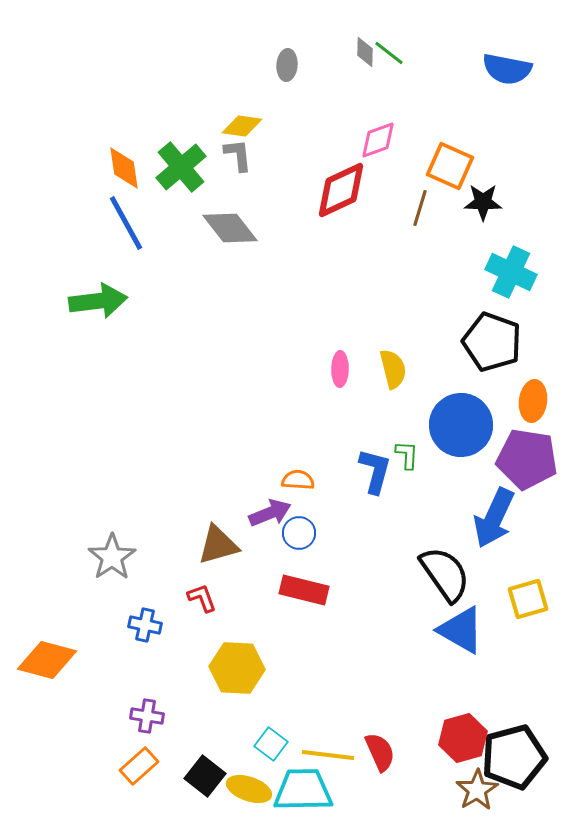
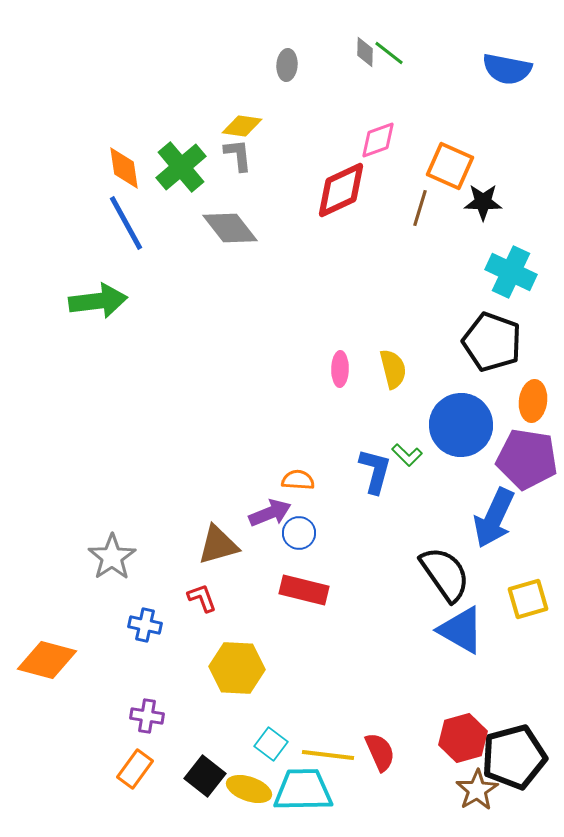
green L-shape at (407, 455): rotated 132 degrees clockwise
orange rectangle at (139, 766): moved 4 px left, 3 px down; rotated 12 degrees counterclockwise
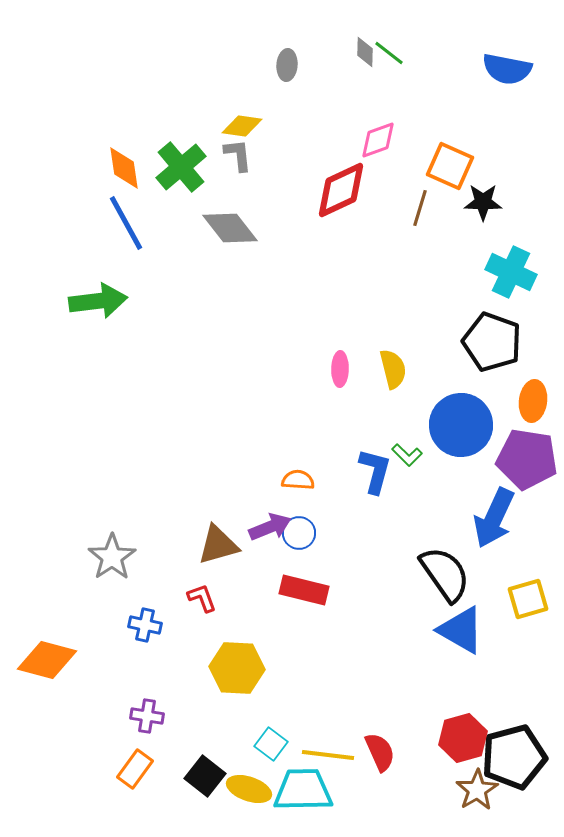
purple arrow at (270, 513): moved 14 px down
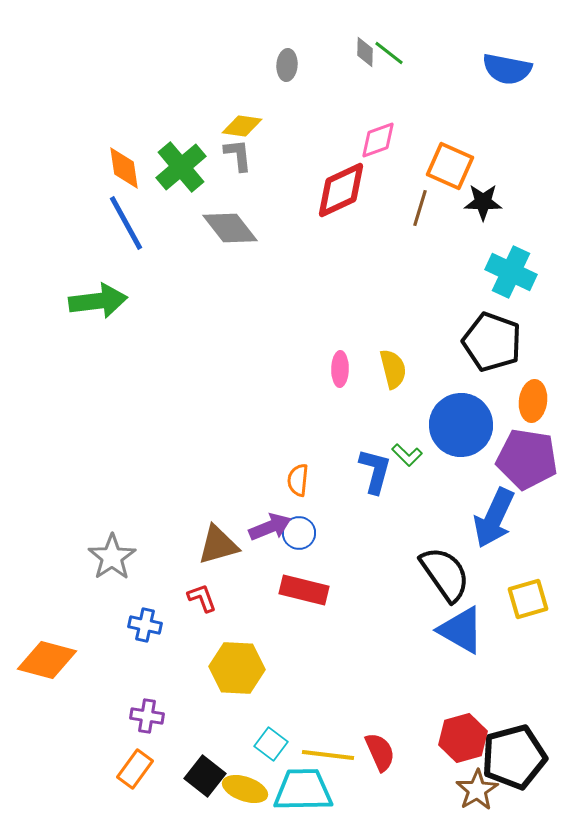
orange semicircle at (298, 480): rotated 88 degrees counterclockwise
yellow ellipse at (249, 789): moved 4 px left
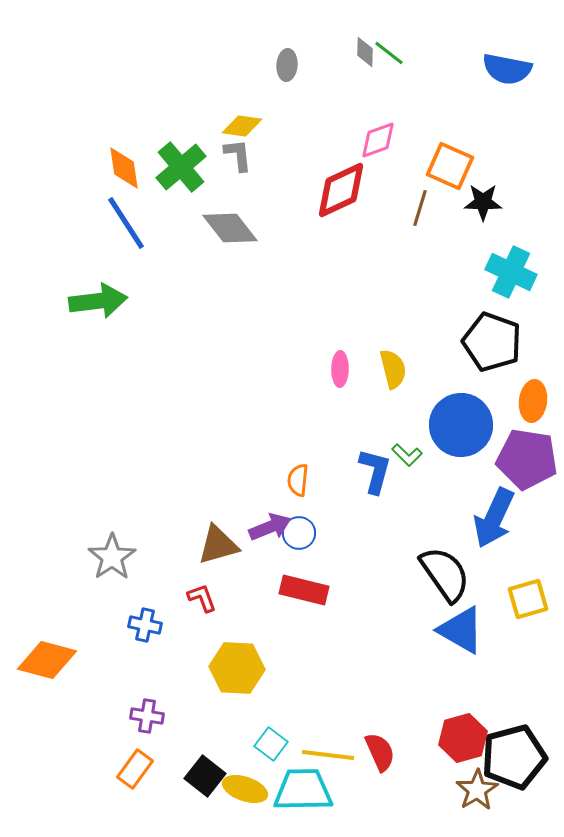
blue line at (126, 223): rotated 4 degrees counterclockwise
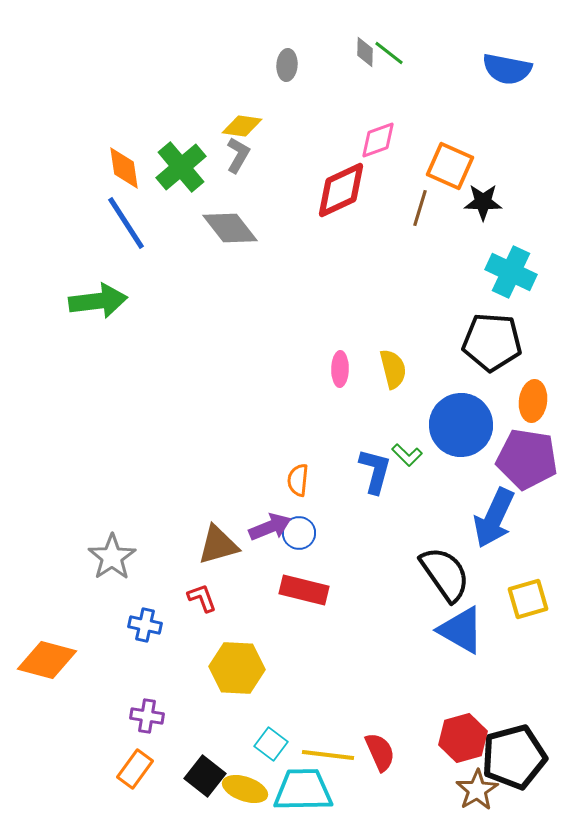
gray L-shape at (238, 155): rotated 36 degrees clockwise
black pentagon at (492, 342): rotated 16 degrees counterclockwise
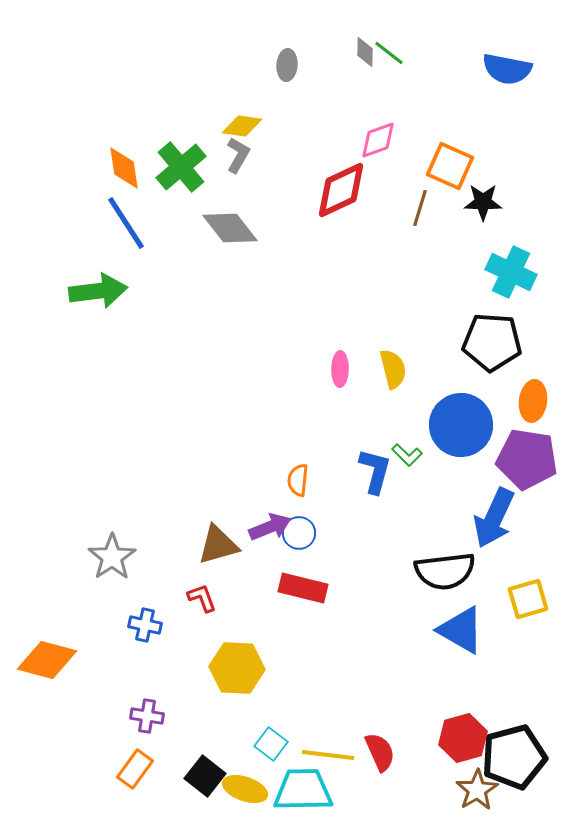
green arrow at (98, 301): moved 10 px up
black semicircle at (445, 574): moved 3 px up; rotated 118 degrees clockwise
red rectangle at (304, 590): moved 1 px left, 2 px up
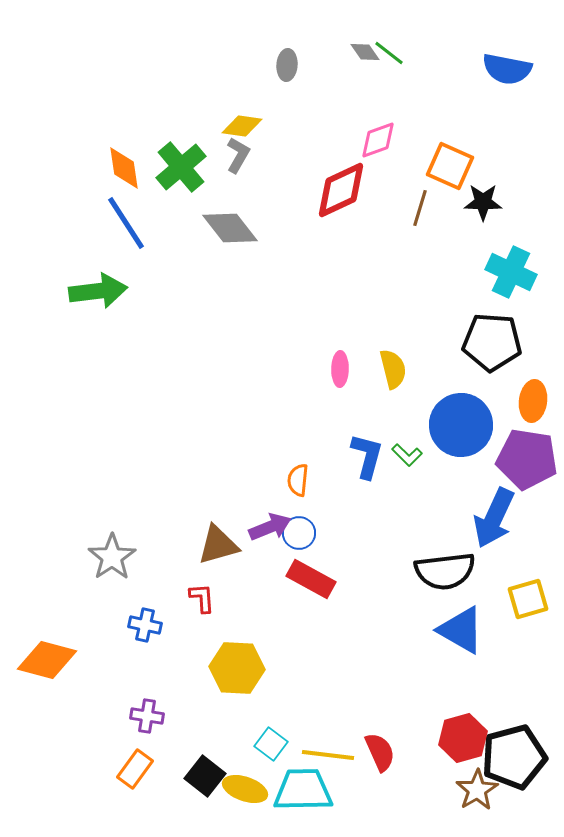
gray diamond at (365, 52): rotated 36 degrees counterclockwise
blue L-shape at (375, 471): moved 8 px left, 15 px up
red rectangle at (303, 588): moved 8 px right, 9 px up; rotated 15 degrees clockwise
red L-shape at (202, 598): rotated 16 degrees clockwise
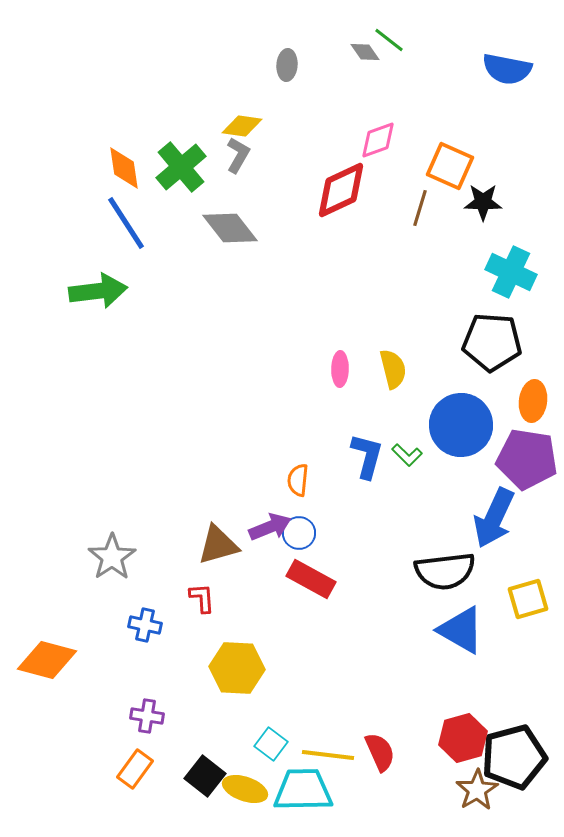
green line at (389, 53): moved 13 px up
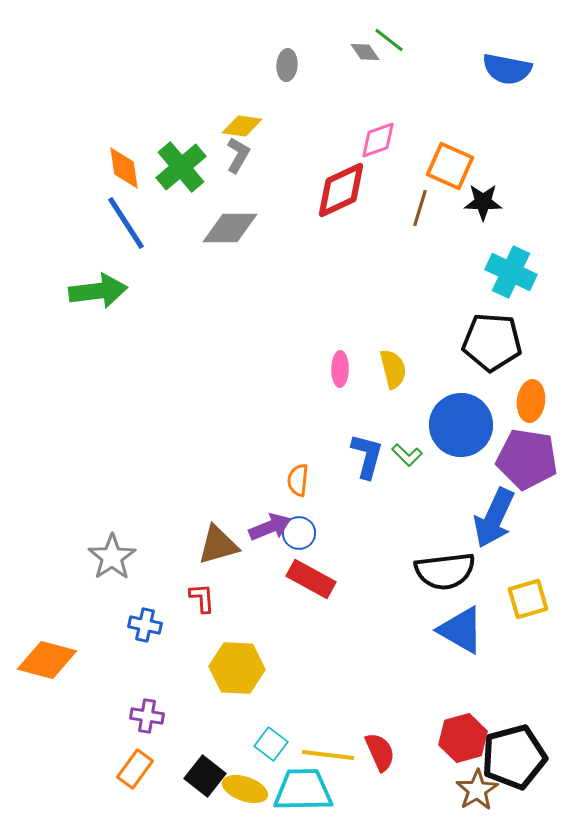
gray diamond at (230, 228): rotated 52 degrees counterclockwise
orange ellipse at (533, 401): moved 2 px left
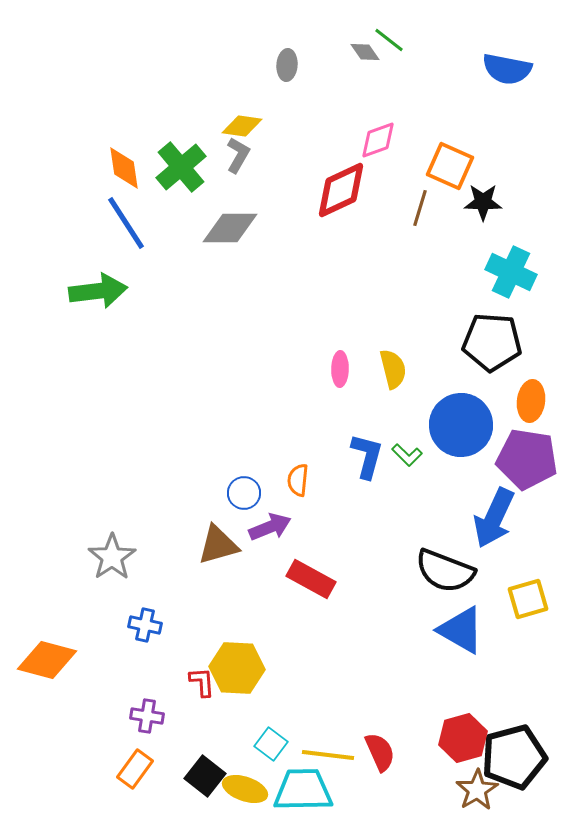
blue circle at (299, 533): moved 55 px left, 40 px up
black semicircle at (445, 571): rotated 28 degrees clockwise
red L-shape at (202, 598): moved 84 px down
